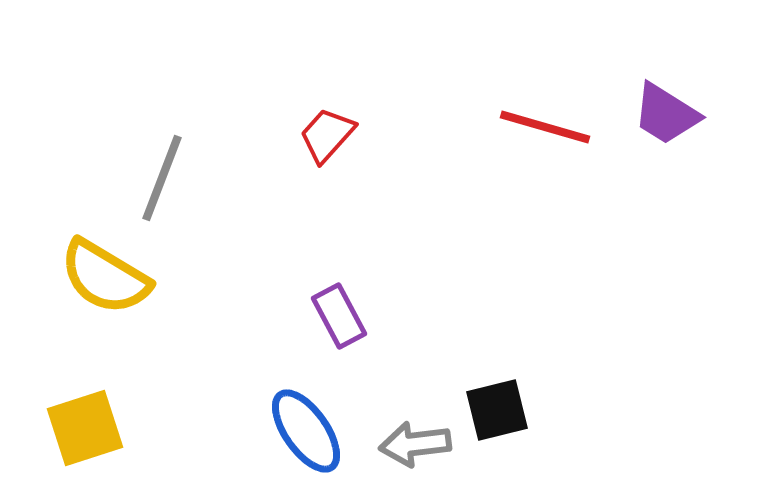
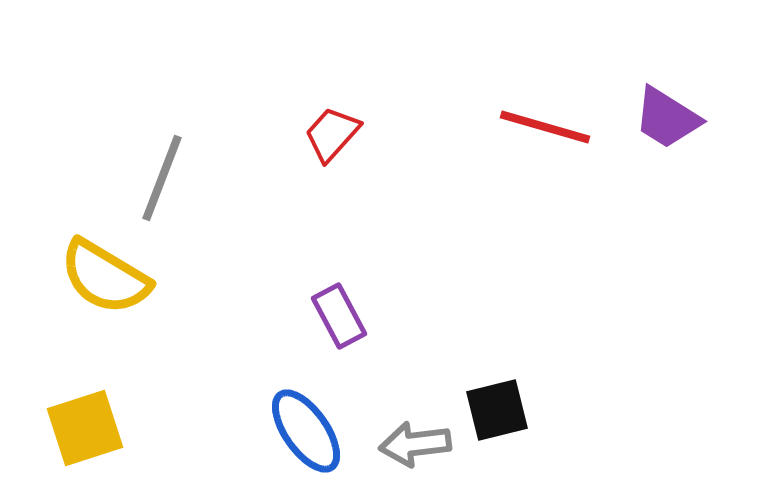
purple trapezoid: moved 1 px right, 4 px down
red trapezoid: moved 5 px right, 1 px up
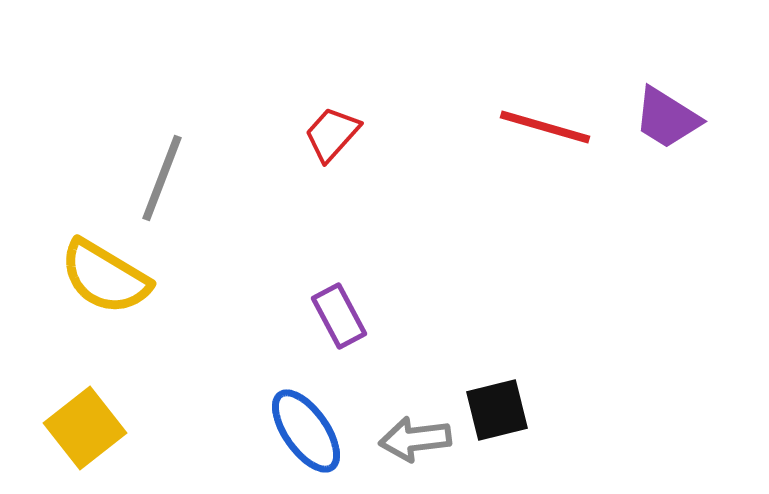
yellow square: rotated 20 degrees counterclockwise
gray arrow: moved 5 px up
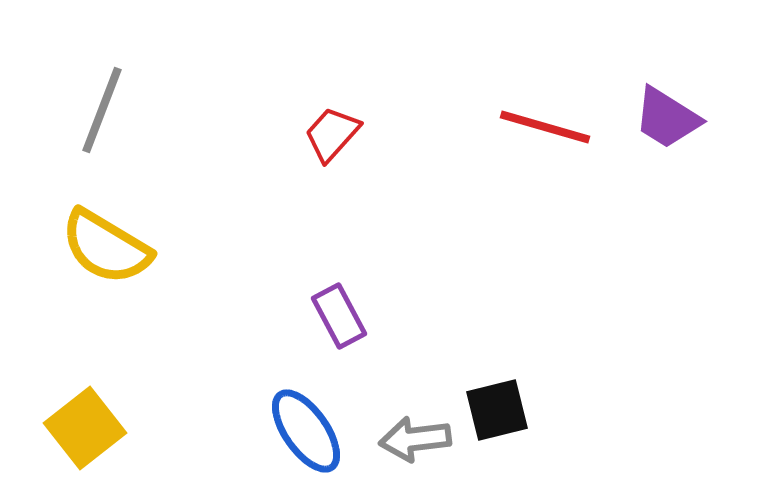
gray line: moved 60 px left, 68 px up
yellow semicircle: moved 1 px right, 30 px up
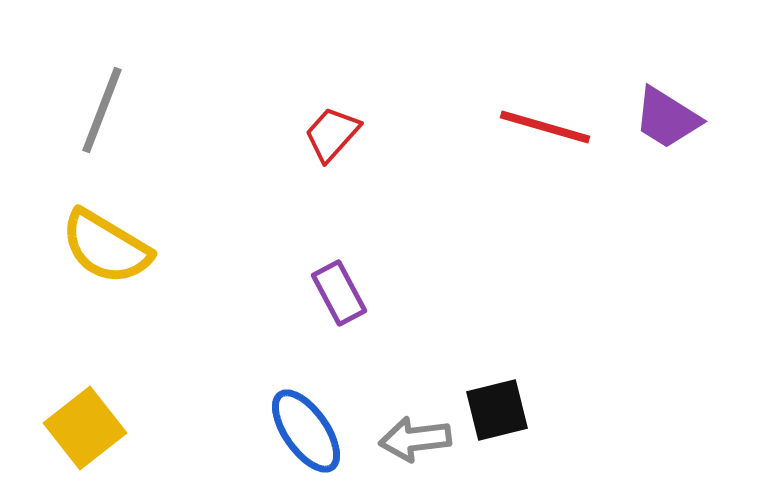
purple rectangle: moved 23 px up
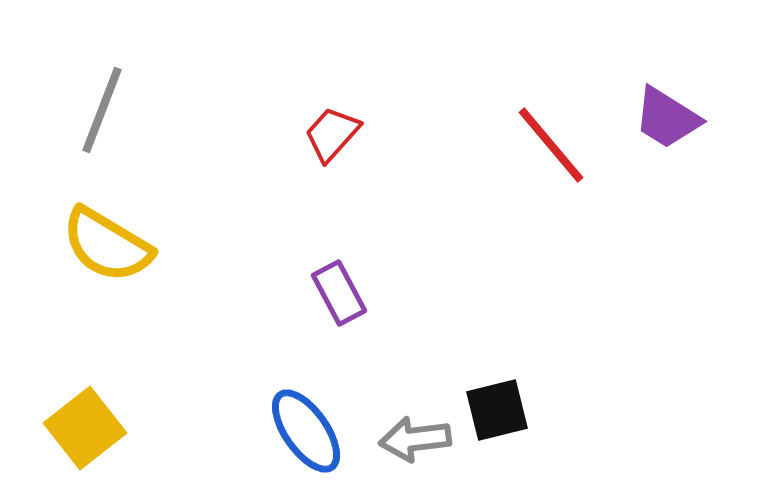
red line: moved 6 px right, 18 px down; rotated 34 degrees clockwise
yellow semicircle: moved 1 px right, 2 px up
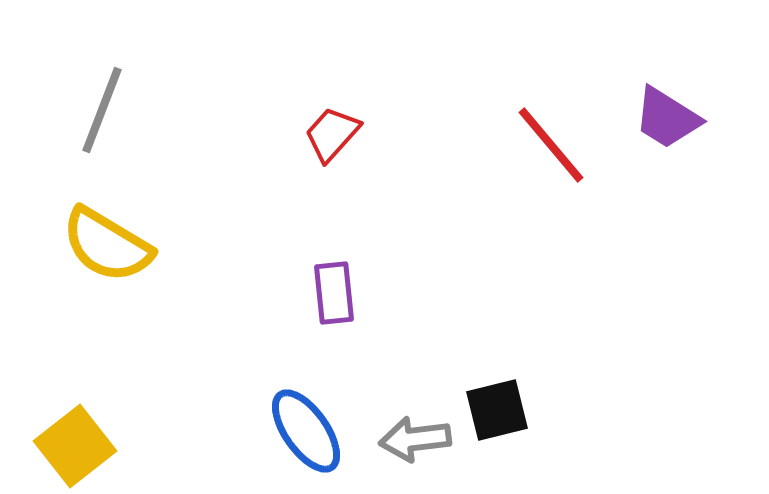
purple rectangle: moved 5 px left; rotated 22 degrees clockwise
yellow square: moved 10 px left, 18 px down
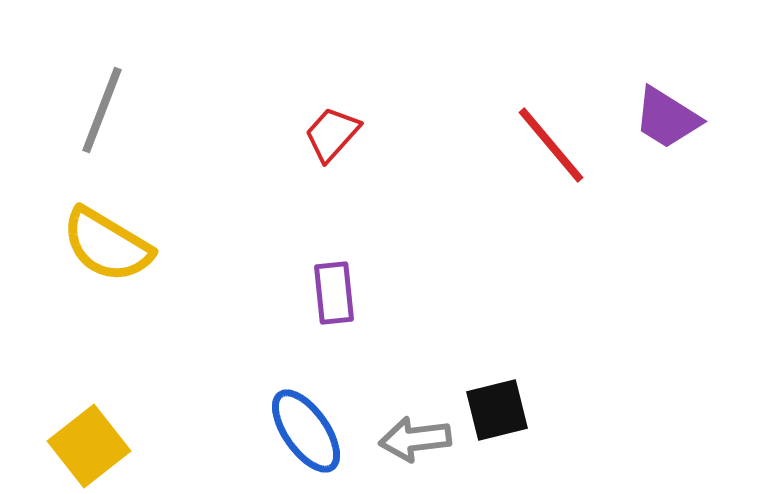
yellow square: moved 14 px right
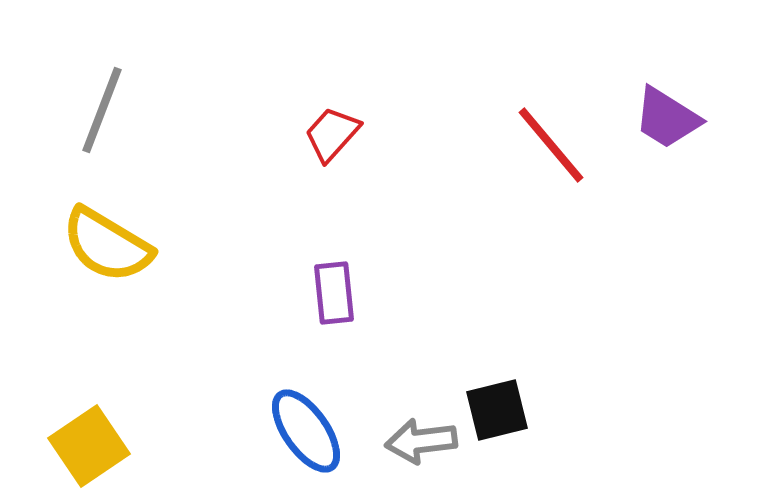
gray arrow: moved 6 px right, 2 px down
yellow square: rotated 4 degrees clockwise
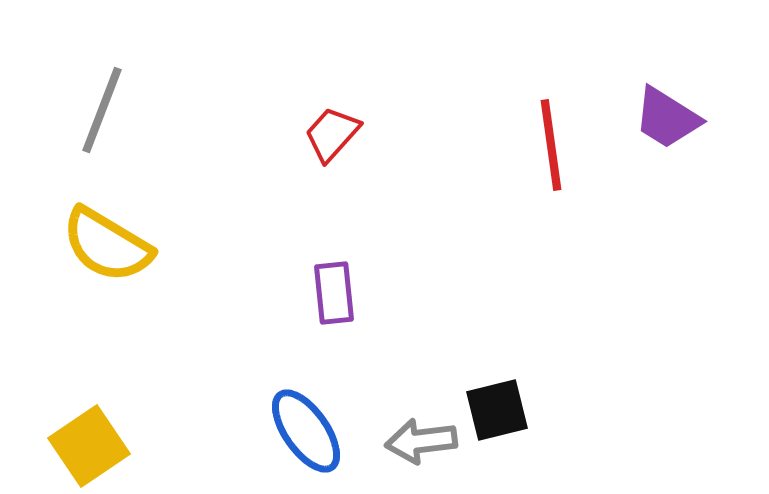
red line: rotated 32 degrees clockwise
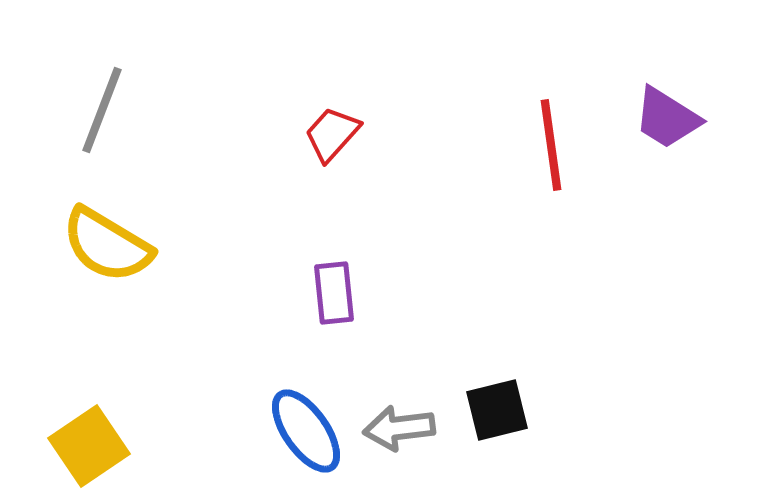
gray arrow: moved 22 px left, 13 px up
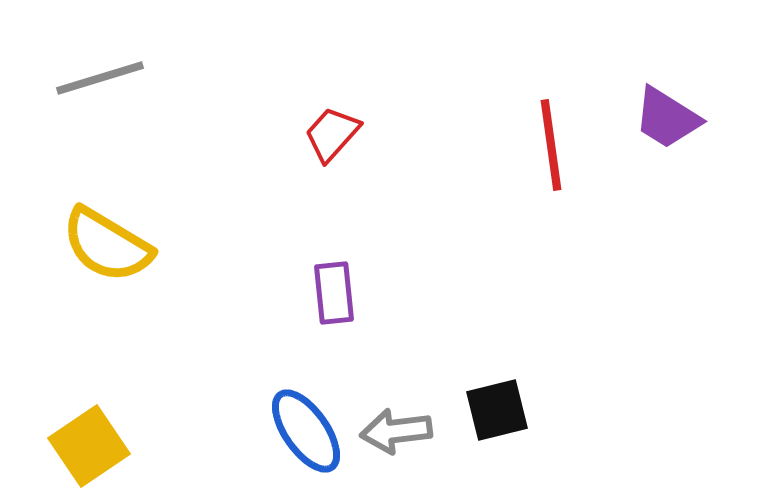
gray line: moved 2 px left, 32 px up; rotated 52 degrees clockwise
gray arrow: moved 3 px left, 3 px down
